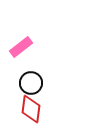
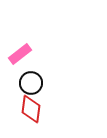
pink rectangle: moved 1 px left, 7 px down
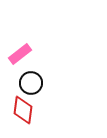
red diamond: moved 8 px left, 1 px down
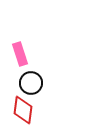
pink rectangle: rotated 70 degrees counterclockwise
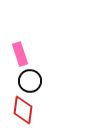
black circle: moved 1 px left, 2 px up
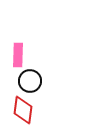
pink rectangle: moved 2 px left, 1 px down; rotated 20 degrees clockwise
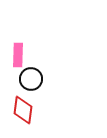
black circle: moved 1 px right, 2 px up
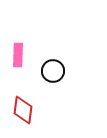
black circle: moved 22 px right, 8 px up
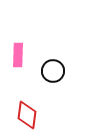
red diamond: moved 4 px right, 5 px down
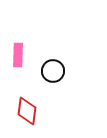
red diamond: moved 4 px up
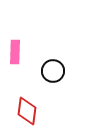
pink rectangle: moved 3 px left, 3 px up
